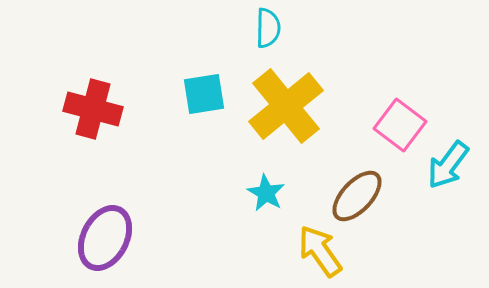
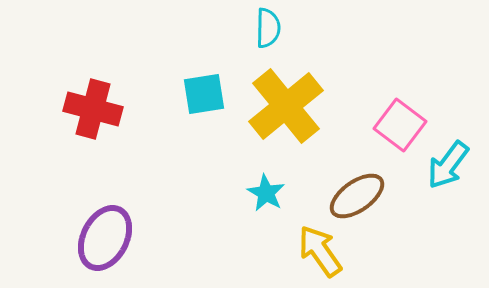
brown ellipse: rotated 12 degrees clockwise
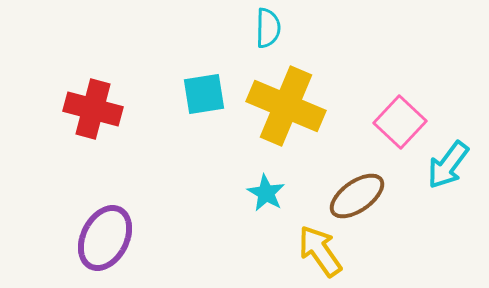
yellow cross: rotated 28 degrees counterclockwise
pink square: moved 3 px up; rotated 6 degrees clockwise
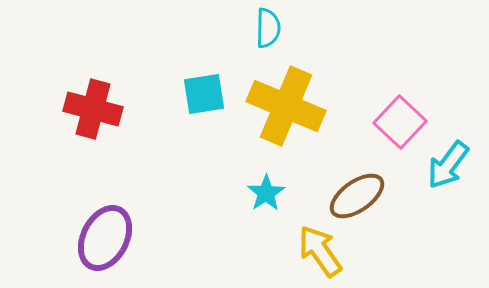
cyan star: rotated 9 degrees clockwise
